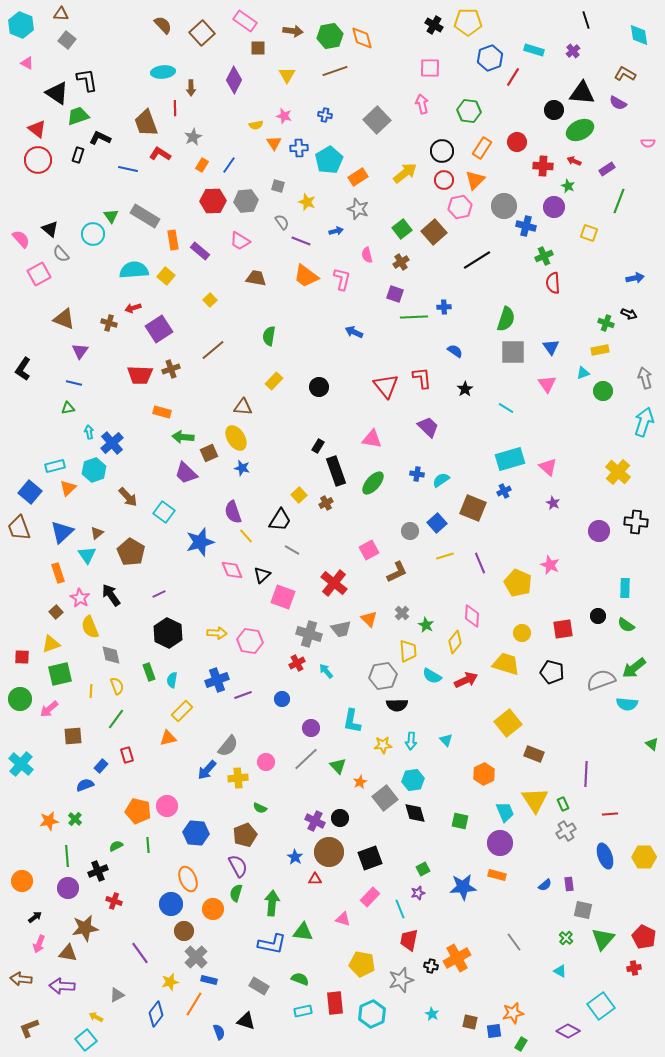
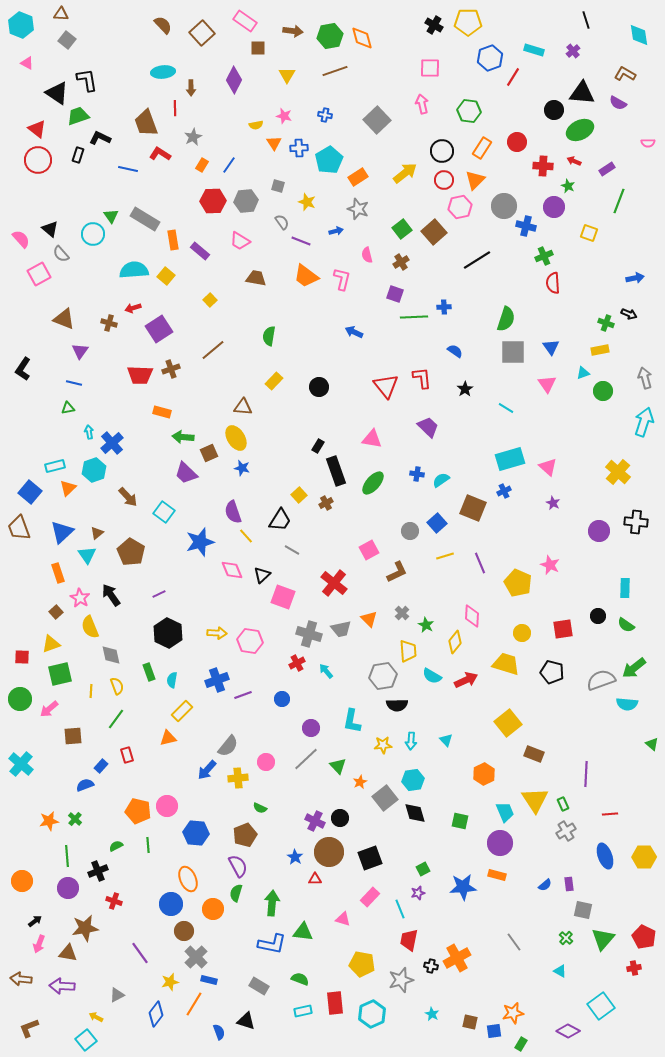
gray rectangle at (145, 216): moved 3 px down
black arrow at (35, 917): moved 4 px down
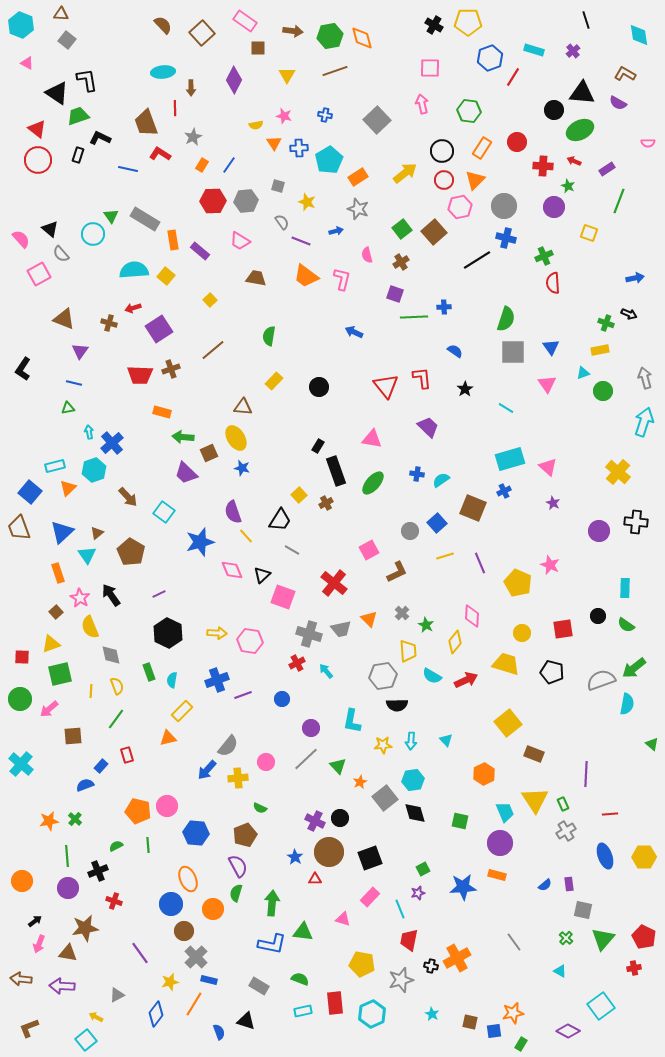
blue cross at (526, 226): moved 20 px left, 12 px down
cyan semicircle at (627, 704): rotated 85 degrees counterclockwise
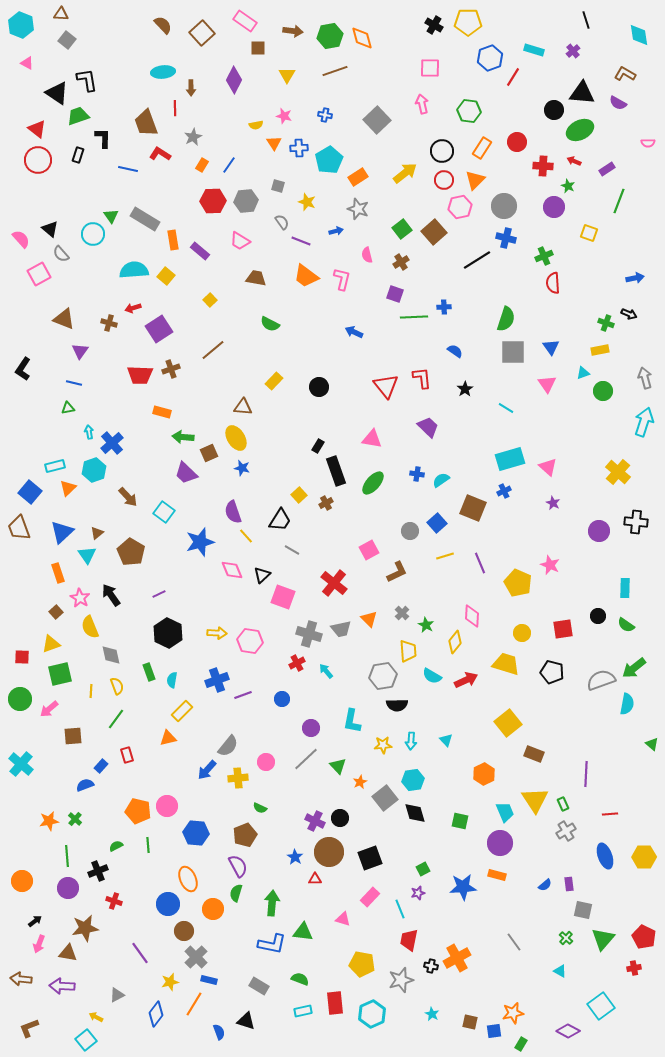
black L-shape at (100, 138): moved 3 px right; rotated 65 degrees clockwise
green semicircle at (269, 336): moved 1 px right, 12 px up; rotated 72 degrees counterclockwise
blue circle at (171, 904): moved 3 px left
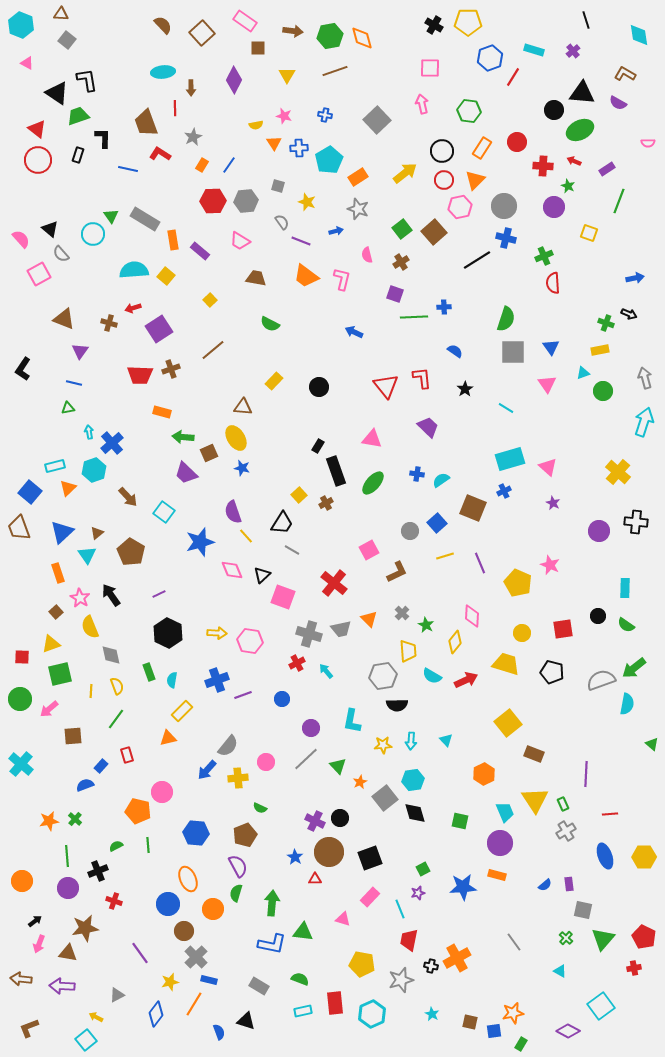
black trapezoid at (280, 520): moved 2 px right, 3 px down
pink circle at (167, 806): moved 5 px left, 14 px up
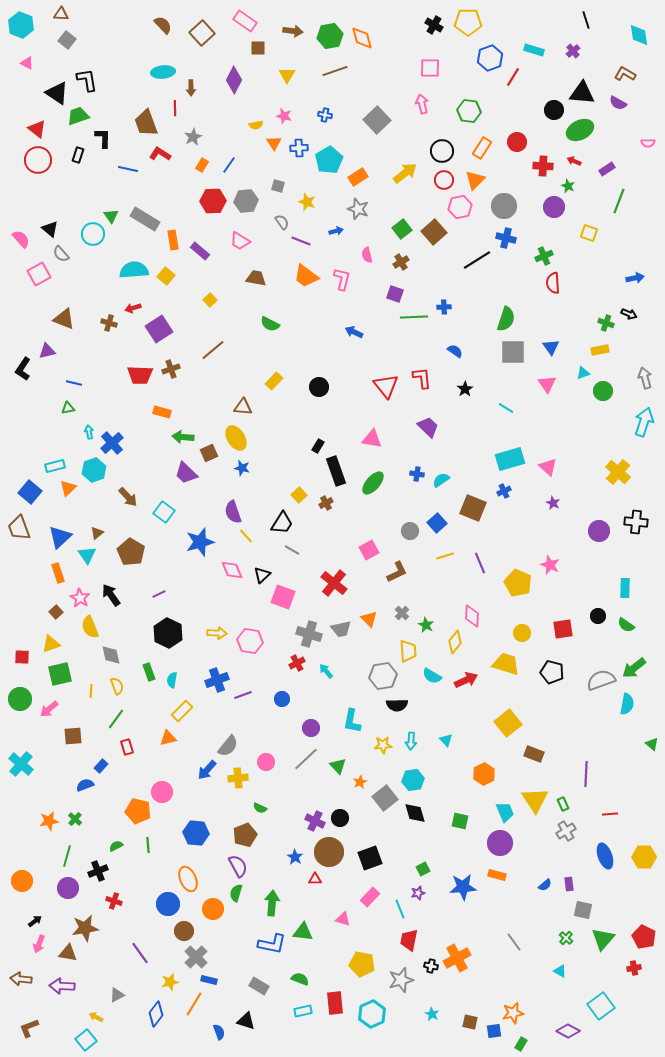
purple triangle at (80, 351): moved 33 px left; rotated 42 degrees clockwise
blue triangle at (62, 532): moved 2 px left, 5 px down
red rectangle at (127, 755): moved 8 px up
green line at (67, 856): rotated 20 degrees clockwise
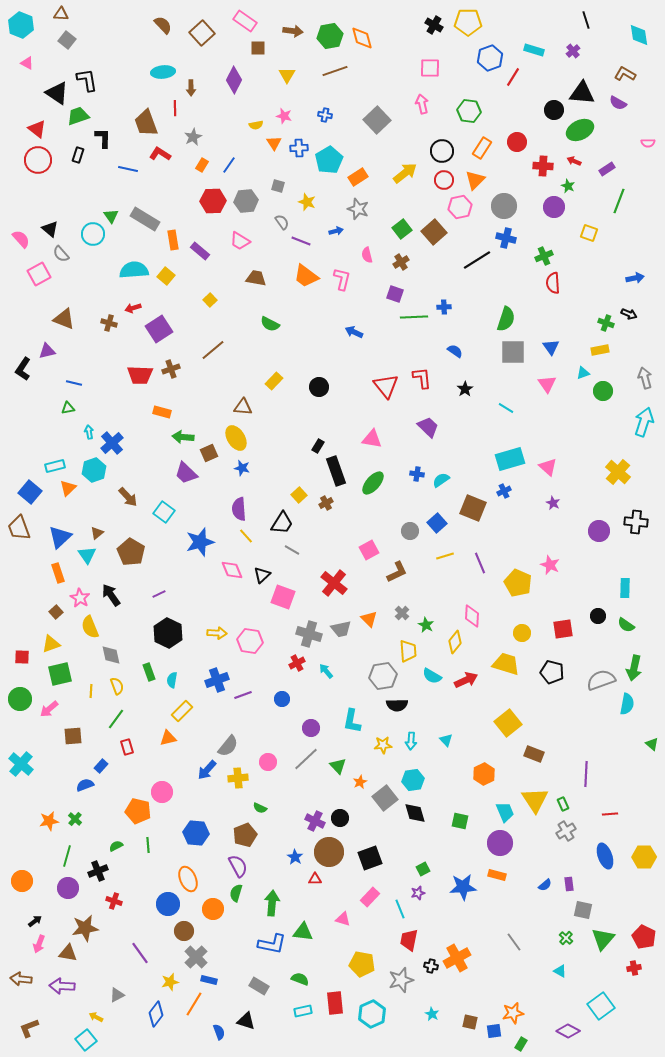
purple semicircle at (233, 512): moved 6 px right, 3 px up; rotated 15 degrees clockwise
green arrow at (634, 668): rotated 40 degrees counterclockwise
pink circle at (266, 762): moved 2 px right
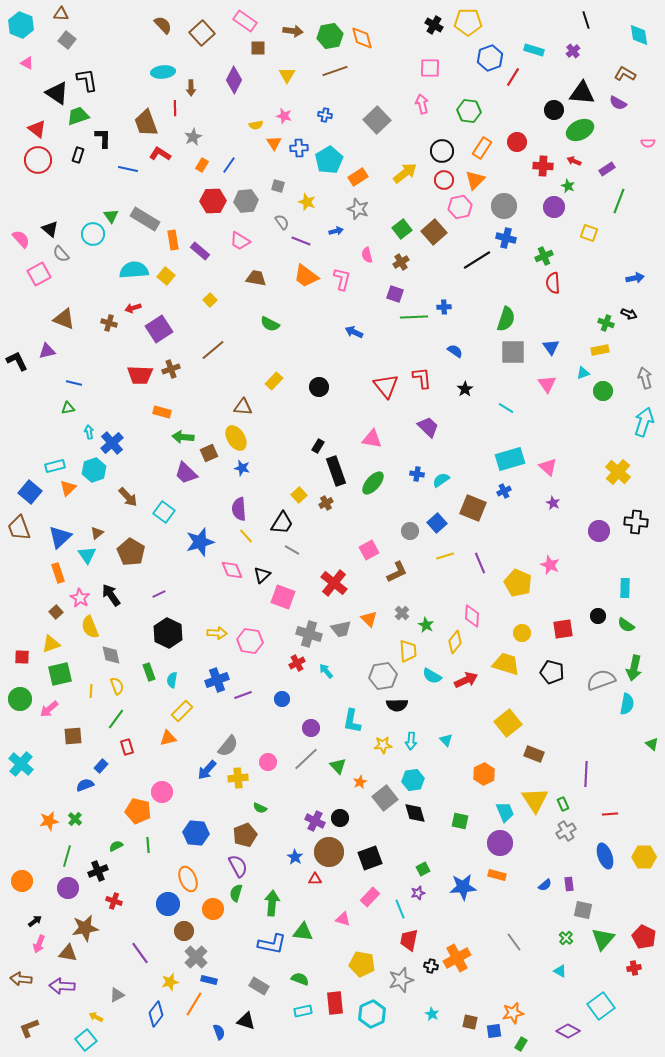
black L-shape at (23, 369): moved 6 px left, 8 px up; rotated 120 degrees clockwise
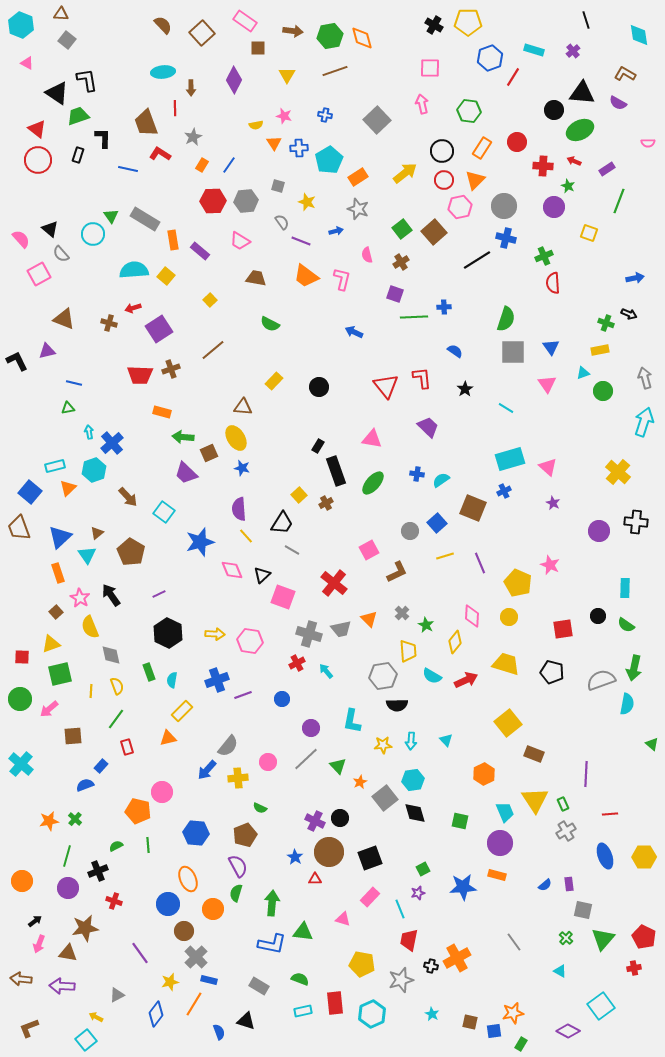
yellow arrow at (217, 633): moved 2 px left, 1 px down
yellow circle at (522, 633): moved 13 px left, 16 px up
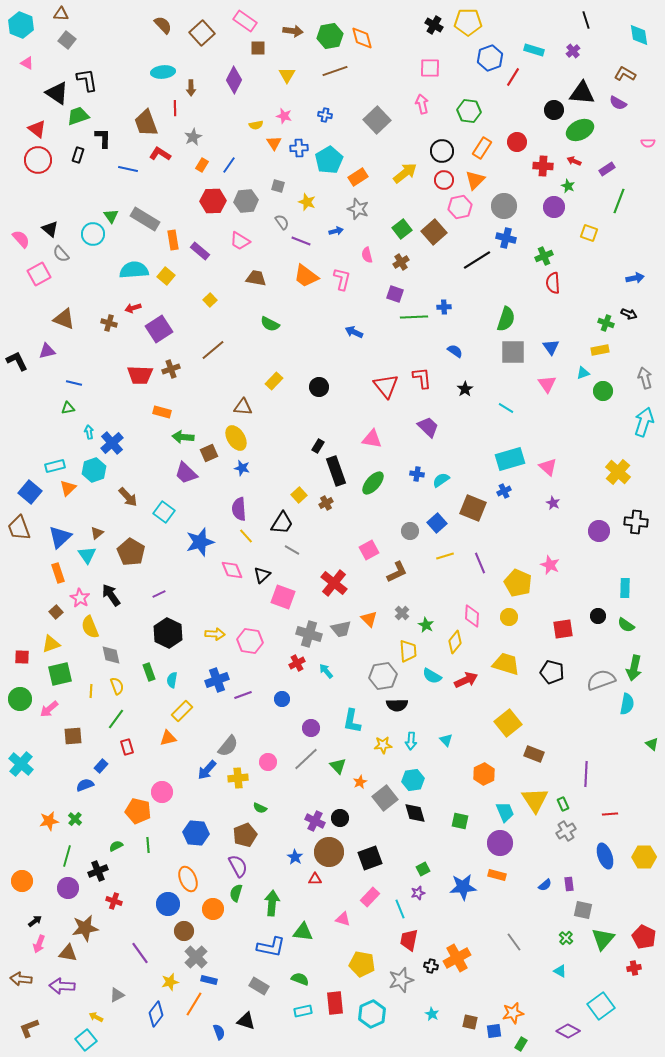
blue L-shape at (272, 944): moved 1 px left, 3 px down
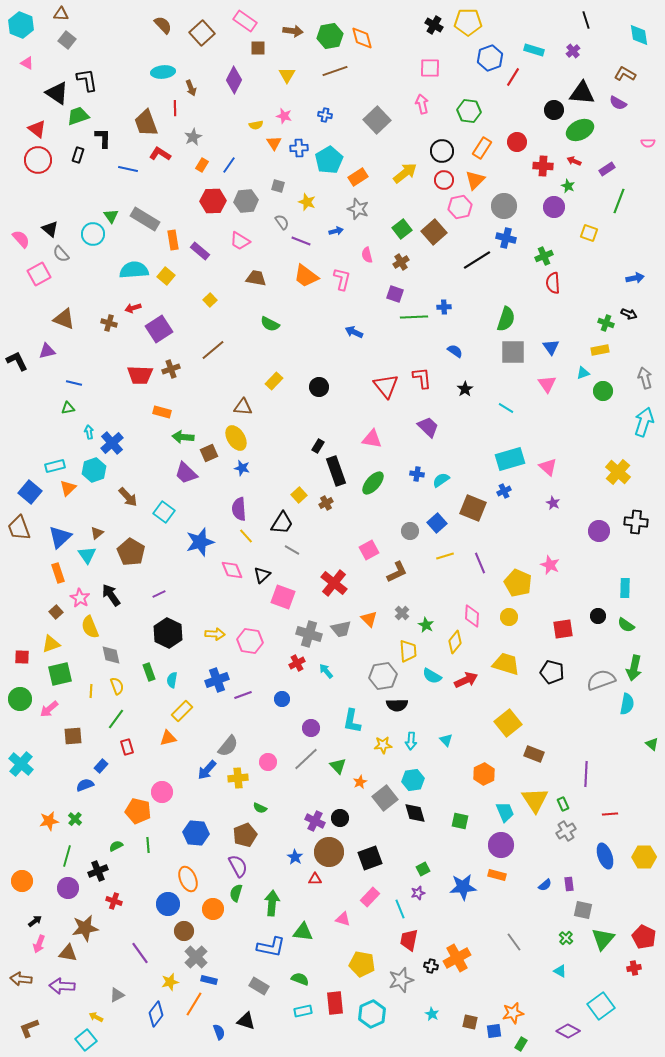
brown arrow at (191, 88): rotated 21 degrees counterclockwise
purple circle at (500, 843): moved 1 px right, 2 px down
